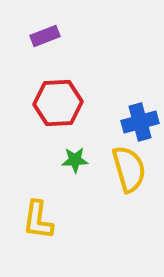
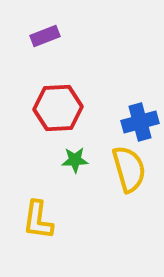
red hexagon: moved 5 px down
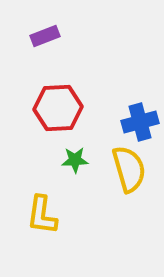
yellow L-shape: moved 4 px right, 5 px up
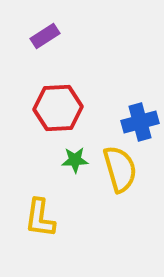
purple rectangle: rotated 12 degrees counterclockwise
yellow semicircle: moved 9 px left
yellow L-shape: moved 2 px left, 3 px down
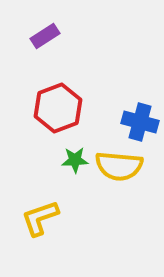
red hexagon: rotated 18 degrees counterclockwise
blue cross: rotated 30 degrees clockwise
yellow semicircle: moved 1 px left, 3 px up; rotated 111 degrees clockwise
yellow L-shape: rotated 63 degrees clockwise
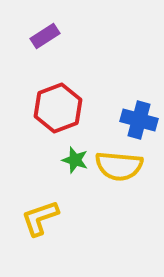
blue cross: moved 1 px left, 2 px up
green star: rotated 20 degrees clockwise
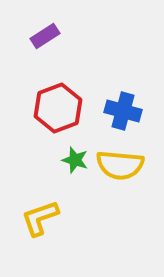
blue cross: moved 16 px left, 9 px up
yellow semicircle: moved 1 px right, 1 px up
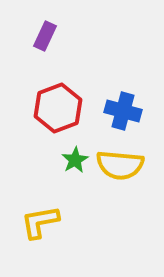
purple rectangle: rotated 32 degrees counterclockwise
green star: rotated 24 degrees clockwise
yellow L-shape: moved 4 px down; rotated 9 degrees clockwise
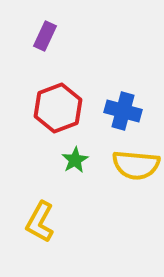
yellow semicircle: moved 16 px right
yellow L-shape: rotated 51 degrees counterclockwise
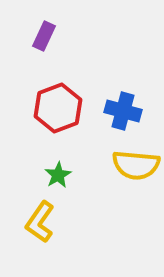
purple rectangle: moved 1 px left
green star: moved 17 px left, 15 px down
yellow L-shape: rotated 6 degrees clockwise
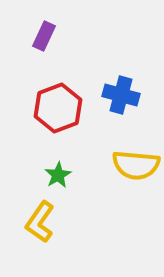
blue cross: moved 2 px left, 16 px up
